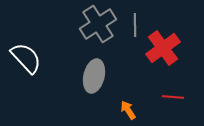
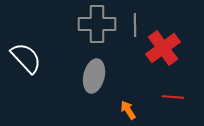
gray cross: moved 1 px left; rotated 33 degrees clockwise
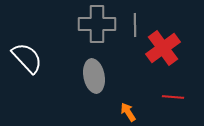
white semicircle: moved 1 px right
gray ellipse: rotated 24 degrees counterclockwise
orange arrow: moved 2 px down
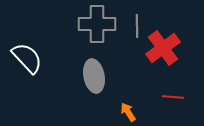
gray line: moved 2 px right, 1 px down
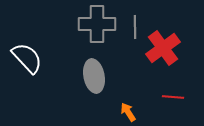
gray line: moved 2 px left, 1 px down
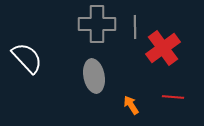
orange arrow: moved 3 px right, 7 px up
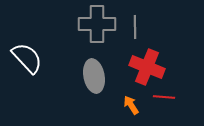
red cross: moved 16 px left, 19 px down; rotated 32 degrees counterclockwise
red line: moved 9 px left
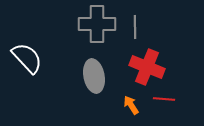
red line: moved 2 px down
